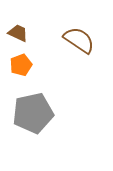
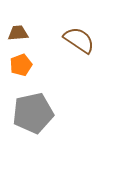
brown trapezoid: rotated 30 degrees counterclockwise
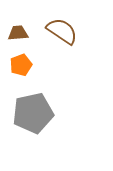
brown semicircle: moved 17 px left, 9 px up
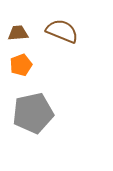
brown semicircle: rotated 12 degrees counterclockwise
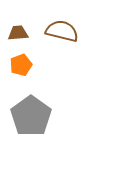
brown semicircle: rotated 8 degrees counterclockwise
gray pentagon: moved 2 px left, 3 px down; rotated 24 degrees counterclockwise
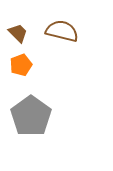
brown trapezoid: rotated 50 degrees clockwise
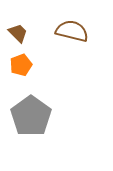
brown semicircle: moved 10 px right
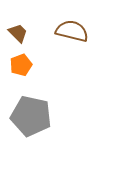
gray pentagon: rotated 24 degrees counterclockwise
